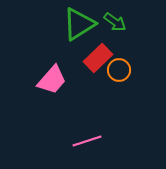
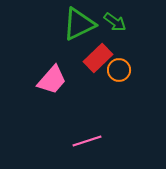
green triangle: rotated 6 degrees clockwise
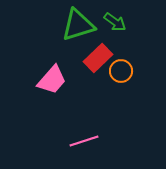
green triangle: moved 1 px left, 1 px down; rotated 9 degrees clockwise
orange circle: moved 2 px right, 1 px down
pink line: moved 3 px left
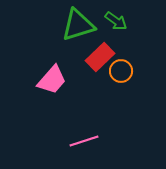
green arrow: moved 1 px right, 1 px up
red rectangle: moved 2 px right, 1 px up
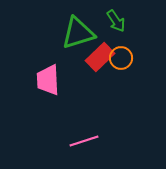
green arrow: rotated 20 degrees clockwise
green triangle: moved 8 px down
orange circle: moved 13 px up
pink trapezoid: moved 4 px left; rotated 136 degrees clockwise
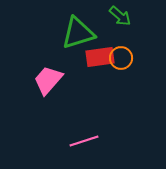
green arrow: moved 4 px right, 5 px up; rotated 15 degrees counterclockwise
red rectangle: rotated 36 degrees clockwise
pink trapezoid: rotated 44 degrees clockwise
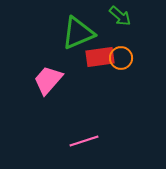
green triangle: rotated 6 degrees counterclockwise
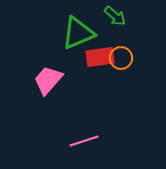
green arrow: moved 5 px left
